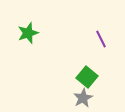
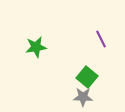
green star: moved 8 px right, 14 px down; rotated 10 degrees clockwise
gray star: moved 1 px up; rotated 30 degrees clockwise
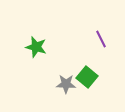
green star: rotated 25 degrees clockwise
gray star: moved 17 px left, 13 px up
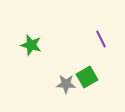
green star: moved 5 px left, 2 px up
green square: rotated 20 degrees clockwise
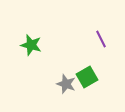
gray star: rotated 18 degrees clockwise
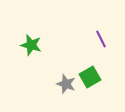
green square: moved 3 px right
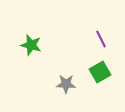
green square: moved 10 px right, 5 px up
gray star: rotated 18 degrees counterclockwise
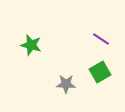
purple line: rotated 30 degrees counterclockwise
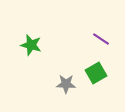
green square: moved 4 px left, 1 px down
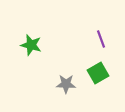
purple line: rotated 36 degrees clockwise
green square: moved 2 px right
